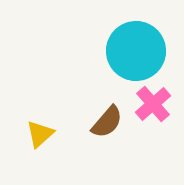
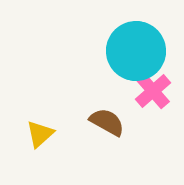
pink cross: moved 13 px up
brown semicircle: rotated 102 degrees counterclockwise
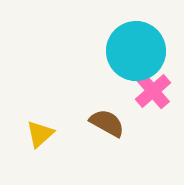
brown semicircle: moved 1 px down
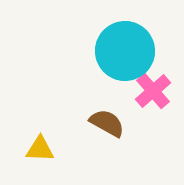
cyan circle: moved 11 px left
yellow triangle: moved 15 px down; rotated 44 degrees clockwise
